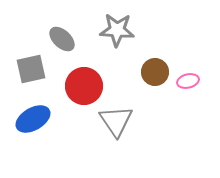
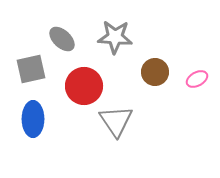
gray star: moved 2 px left, 7 px down
pink ellipse: moved 9 px right, 2 px up; rotated 15 degrees counterclockwise
blue ellipse: rotated 60 degrees counterclockwise
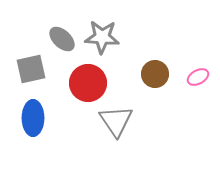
gray star: moved 13 px left
brown circle: moved 2 px down
pink ellipse: moved 1 px right, 2 px up
red circle: moved 4 px right, 3 px up
blue ellipse: moved 1 px up
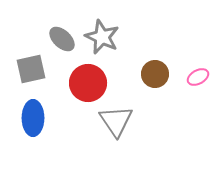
gray star: rotated 20 degrees clockwise
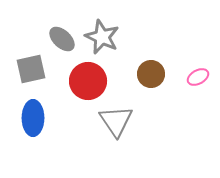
brown circle: moved 4 px left
red circle: moved 2 px up
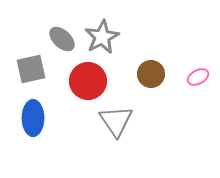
gray star: rotated 20 degrees clockwise
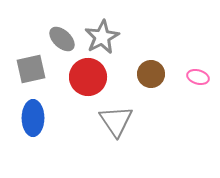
pink ellipse: rotated 45 degrees clockwise
red circle: moved 4 px up
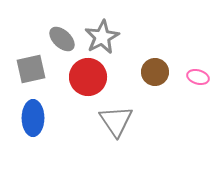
brown circle: moved 4 px right, 2 px up
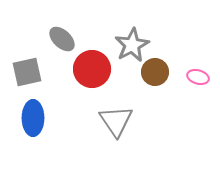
gray star: moved 30 px right, 8 px down
gray square: moved 4 px left, 3 px down
red circle: moved 4 px right, 8 px up
